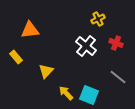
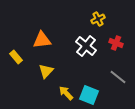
orange triangle: moved 12 px right, 10 px down
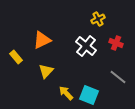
orange triangle: rotated 18 degrees counterclockwise
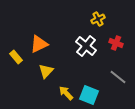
orange triangle: moved 3 px left, 4 px down
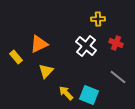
yellow cross: rotated 24 degrees clockwise
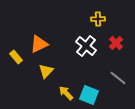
red cross: rotated 24 degrees clockwise
gray line: moved 1 px down
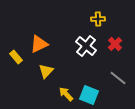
red cross: moved 1 px left, 1 px down
yellow arrow: moved 1 px down
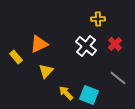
yellow arrow: moved 1 px up
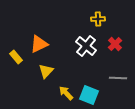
gray line: rotated 36 degrees counterclockwise
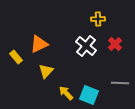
gray line: moved 2 px right, 5 px down
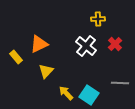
cyan square: rotated 12 degrees clockwise
